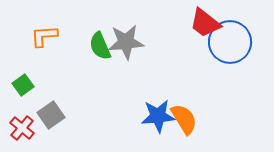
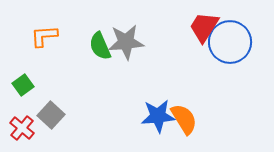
red trapezoid: moved 1 px left, 4 px down; rotated 84 degrees clockwise
gray square: rotated 12 degrees counterclockwise
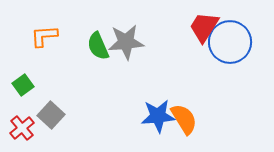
green semicircle: moved 2 px left
red cross: rotated 10 degrees clockwise
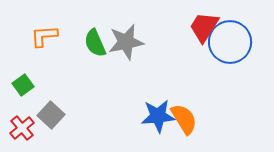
gray star: rotated 6 degrees counterclockwise
green semicircle: moved 3 px left, 3 px up
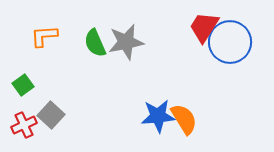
red cross: moved 2 px right, 3 px up; rotated 15 degrees clockwise
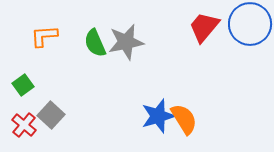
red trapezoid: rotated 8 degrees clockwise
blue circle: moved 20 px right, 18 px up
blue star: rotated 12 degrees counterclockwise
red cross: rotated 25 degrees counterclockwise
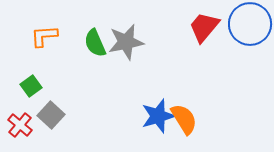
green square: moved 8 px right, 1 px down
red cross: moved 4 px left
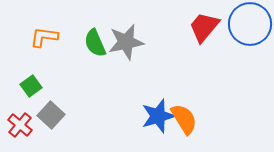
orange L-shape: moved 1 px down; rotated 12 degrees clockwise
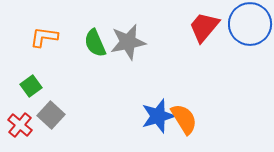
gray star: moved 2 px right
